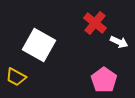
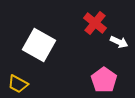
yellow trapezoid: moved 2 px right, 7 px down
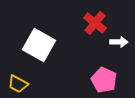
white arrow: rotated 24 degrees counterclockwise
pink pentagon: rotated 10 degrees counterclockwise
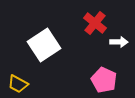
white square: moved 5 px right; rotated 28 degrees clockwise
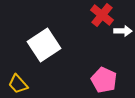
red cross: moved 7 px right, 8 px up
white arrow: moved 4 px right, 11 px up
yellow trapezoid: rotated 20 degrees clockwise
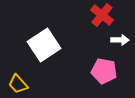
white arrow: moved 3 px left, 9 px down
pink pentagon: moved 9 px up; rotated 15 degrees counterclockwise
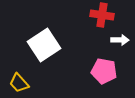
red cross: rotated 30 degrees counterclockwise
yellow trapezoid: moved 1 px right, 1 px up
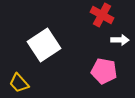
red cross: rotated 20 degrees clockwise
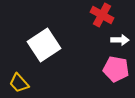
pink pentagon: moved 12 px right, 2 px up
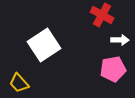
pink pentagon: moved 3 px left; rotated 20 degrees counterclockwise
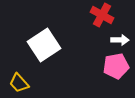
pink pentagon: moved 3 px right, 3 px up
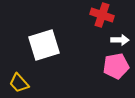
red cross: rotated 10 degrees counterclockwise
white square: rotated 16 degrees clockwise
